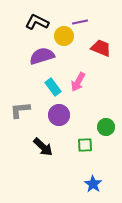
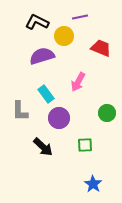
purple line: moved 5 px up
cyan rectangle: moved 7 px left, 7 px down
gray L-shape: moved 1 px down; rotated 85 degrees counterclockwise
purple circle: moved 3 px down
green circle: moved 1 px right, 14 px up
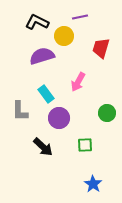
red trapezoid: rotated 95 degrees counterclockwise
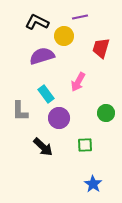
green circle: moved 1 px left
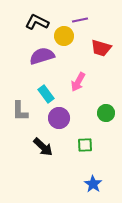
purple line: moved 3 px down
red trapezoid: rotated 90 degrees counterclockwise
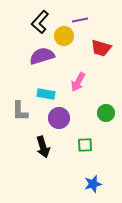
black L-shape: moved 3 px right; rotated 75 degrees counterclockwise
cyan rectangle: rotated 42 degrees counterclockwise
black arrow: rotated 30 degrees clockwise
blue star: rotated 24 degrees clockwise
